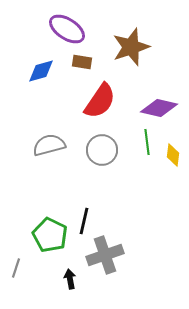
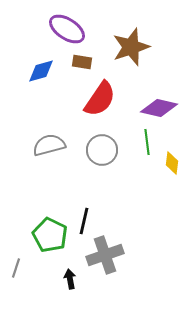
red semicircle: moved 2 px up
yellow diamond: moved 1 px left, 8 px down
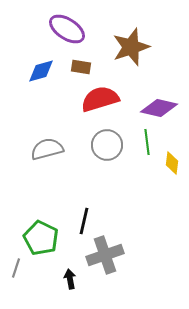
brown rectangle: moved 1 px left, 5 px down
red semicircle: rotated 141 degrees counterclockwise
gray semicircle: moved 2 px left, 4 px down
gray circle: moved 5 px right, 5 px up
green pentagon: moved 9 px left, 3 px down
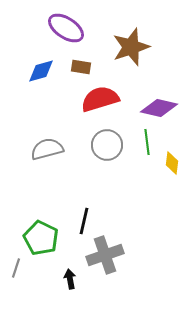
purple ellipse: moved 1 px left, 1 px up
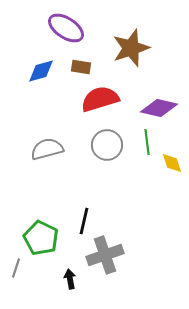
brown star: moved 1 px down
yellow diamond: rotated 25 degrees counterclockwise
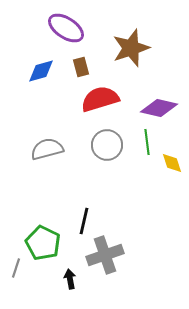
brown rectangle: rotated 66 degrees clockwise
green pentagon: moved 2 px right, 5 px down
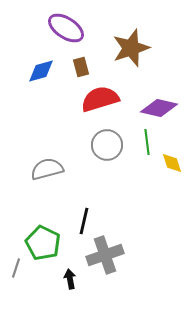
gray semicircle: moved 20 px down
